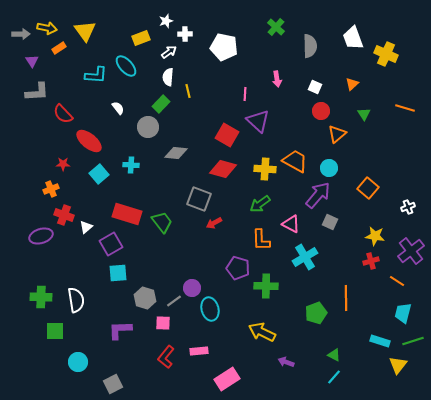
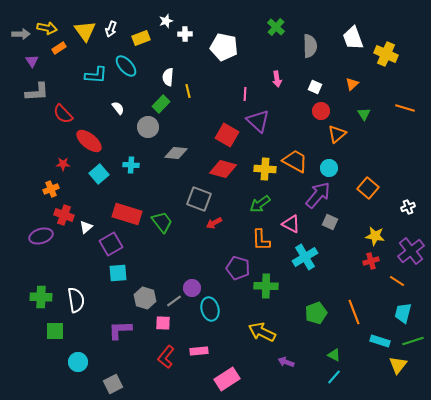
white arrow at (169, 52): moved 58 px left, 23 px up; rotated 147 degrees clockwise
orange line at (346, 298): moved 8 px right, 14 px down; rotated 20 degrees counterclockwise
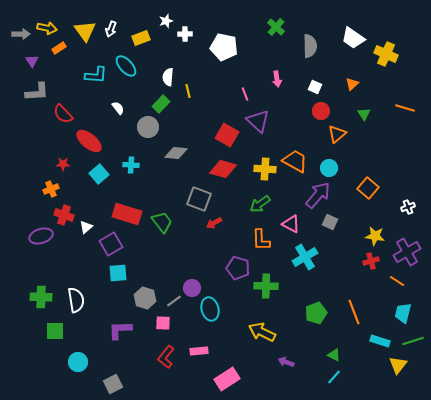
white trapezoid at (353, 38): rotated 35 degrees counterclockwise
pink line at (245, 94): rotated 24 degrees counterclockwise
purple cross at (411, 251): moved 4 px left, 1 px down; rotated 8 degrees clockwise
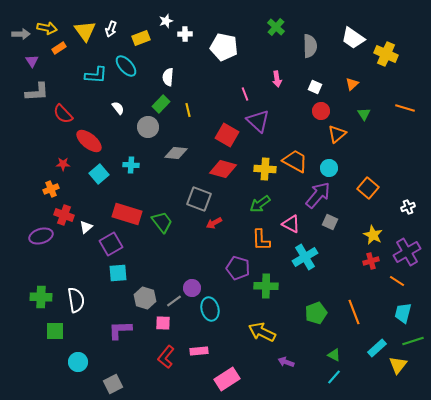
yellow line at (188, 91): moved 19 px down
yellow star at (375, 236): moved 2 px left, 1 px up; rotated 18 degrees clockwise
cyan rectangle at (380, 341): moved 3 px left, 7 px down; rotated 60 degrees counterclockwise
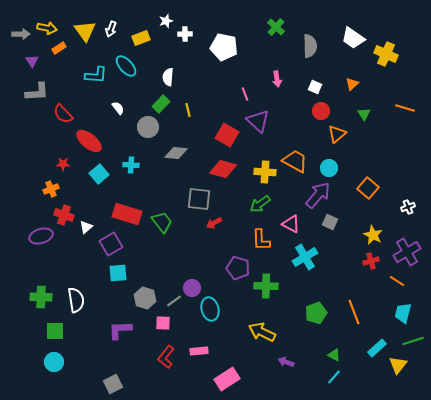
yellow cross at (265, 169): moved 3 px down
gray square at (199, 199): rotated 15 degrees counterclockwise
cyan circle at (78, 362): moved 24 px left
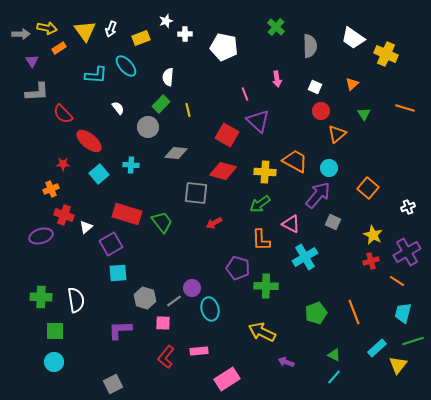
red diamond at (223, 169): moved 2 px down
gray square at (199, 199): moved 3 px left, 6 px up
gray square at (330, 222): moved 3 px right
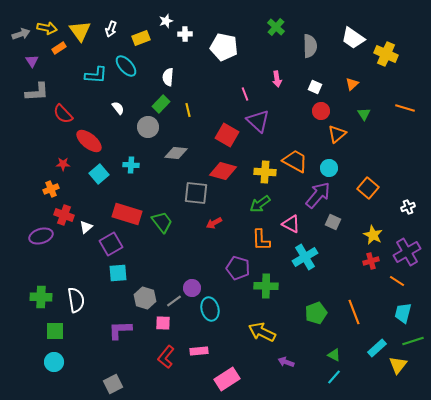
yellow triangle at (85, 31): moved 5 px left
gray arrow at (21, 34): rotated 18 degrees counterclockwise
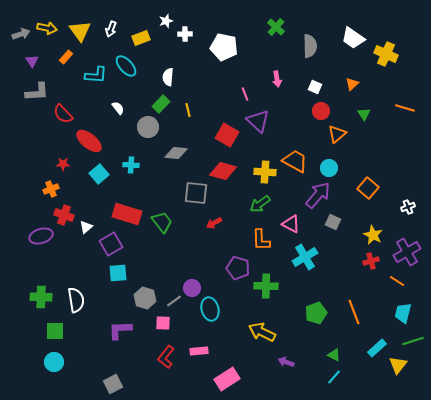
orange rectangle at (59, 48): moved 7 px right, 9 px down; rotated 16 degrees counterclockwise
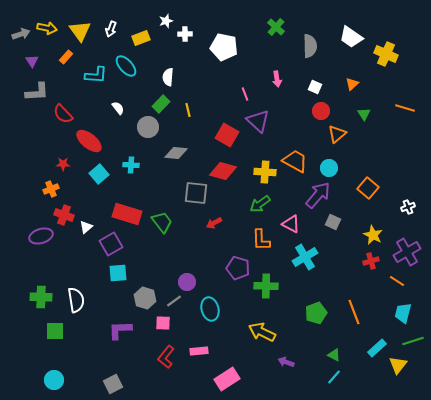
white trapezoid at (353, 38): moved 2 px left, 1 px up
purple circle at (192, 288): moved 5 px left, 6 px up
cyan circle at (54, 362): moved 18 px down
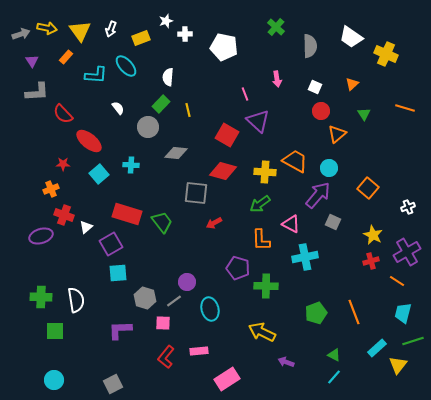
cyan cross at (305, 257): rotated 20 degrees clockwise
